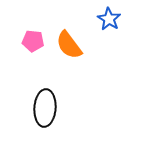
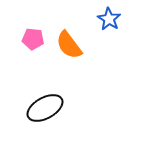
pink pentagon: moved 2 px up
black ellipse: rotated 57 degrees clockwise
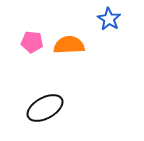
pink pentagon: moved 1 px left, 3 px down
orange semicircle: rotated 124 degrees clockwise
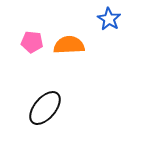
black ellipse: rotated 21 degrees counterclockwise
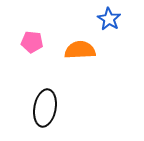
orange semicircle: moved 11 px right, 5 px down
black ellipse: rotated 30 degrees counterclockwise
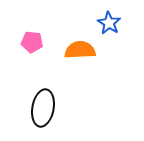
blue star: moved 4 px down
black ellipse: moved 2 px left
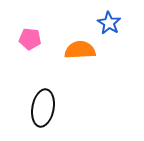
pink pentagon: moved 2 px left, 3 px up
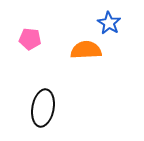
orange semicircle: moved 6 px right
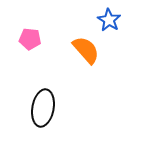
blue star: moved 3 px up
orange semicircle: rotated 52 degrees clockwise
